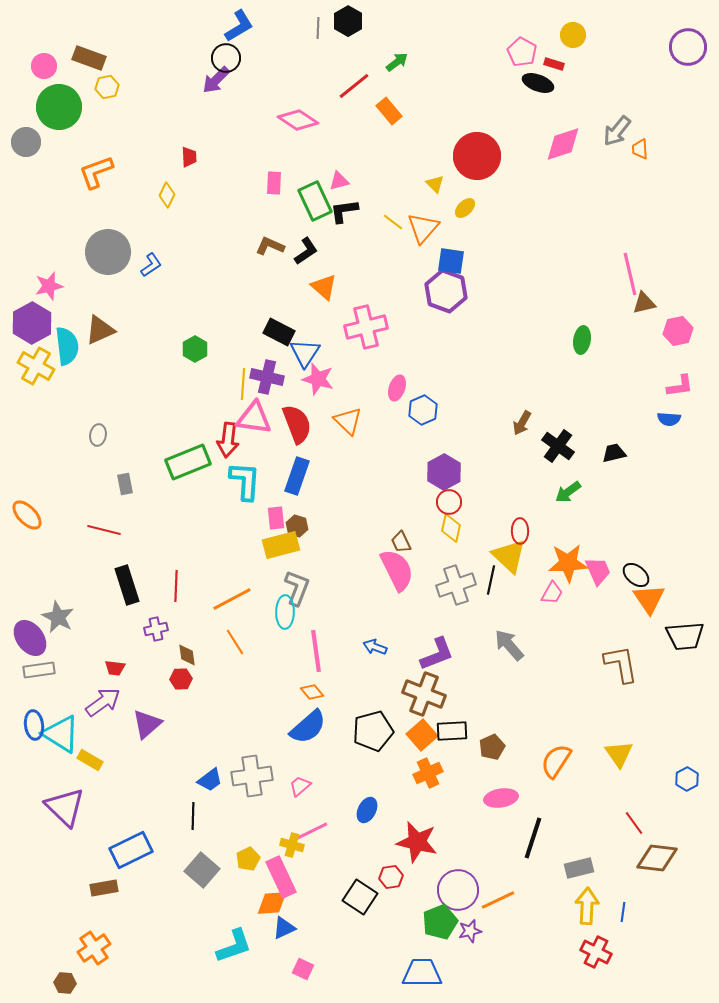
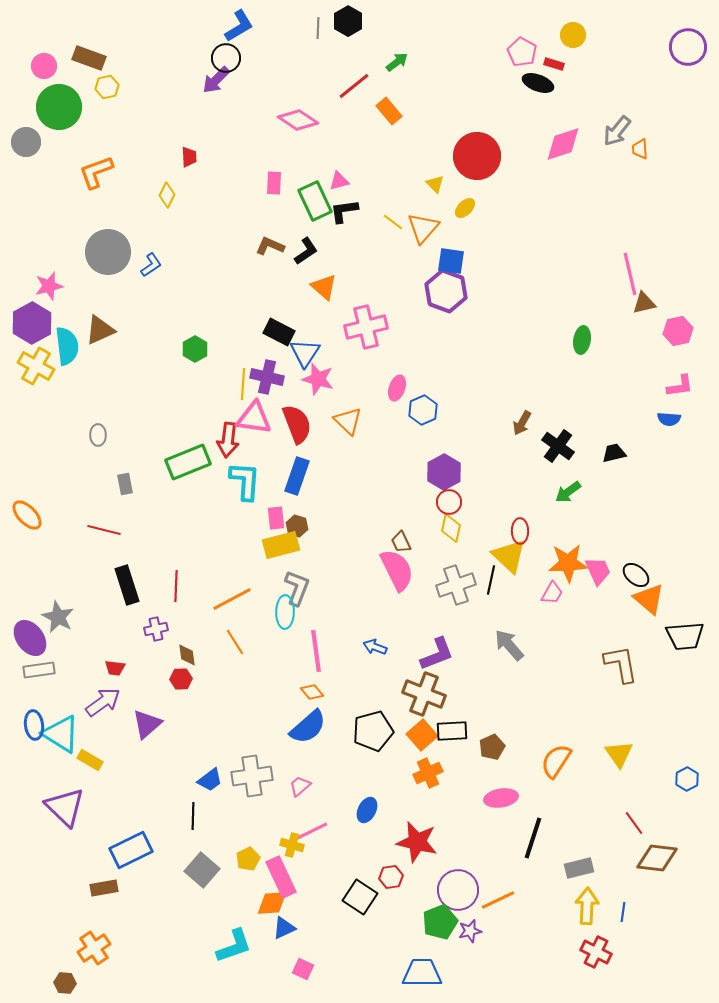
gray ellipse at (98, 435): rotated 10 degrees counterclockwise
orange triangle at (649, 599): rotated 16 degrees counterclockwise
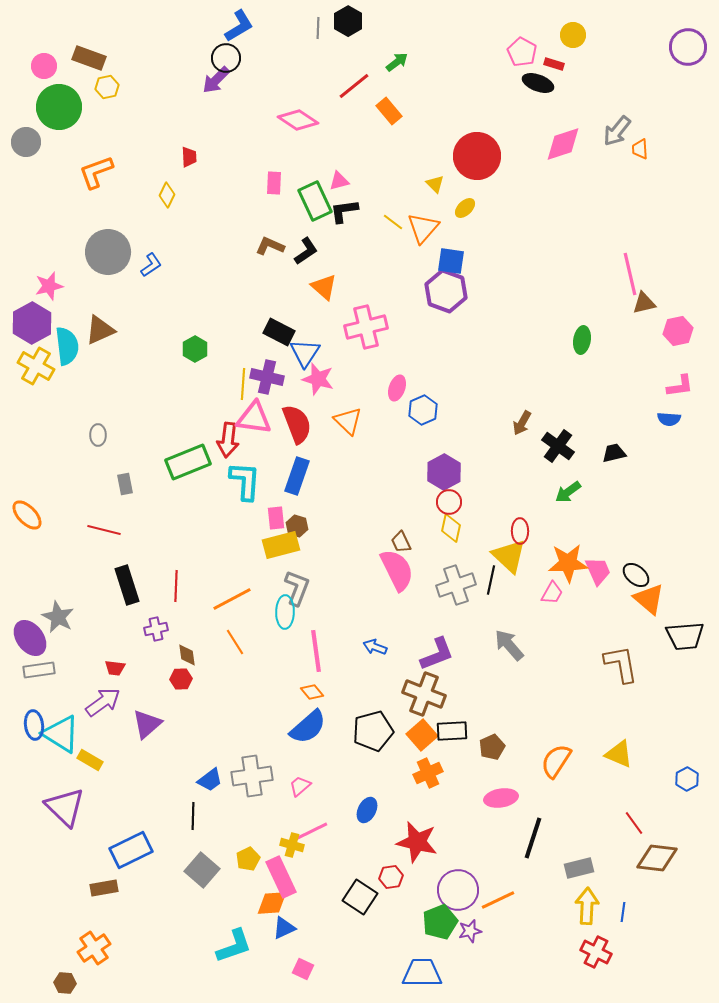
yellow triangle at (619, 754): rotated 32 degrees counterclockwise
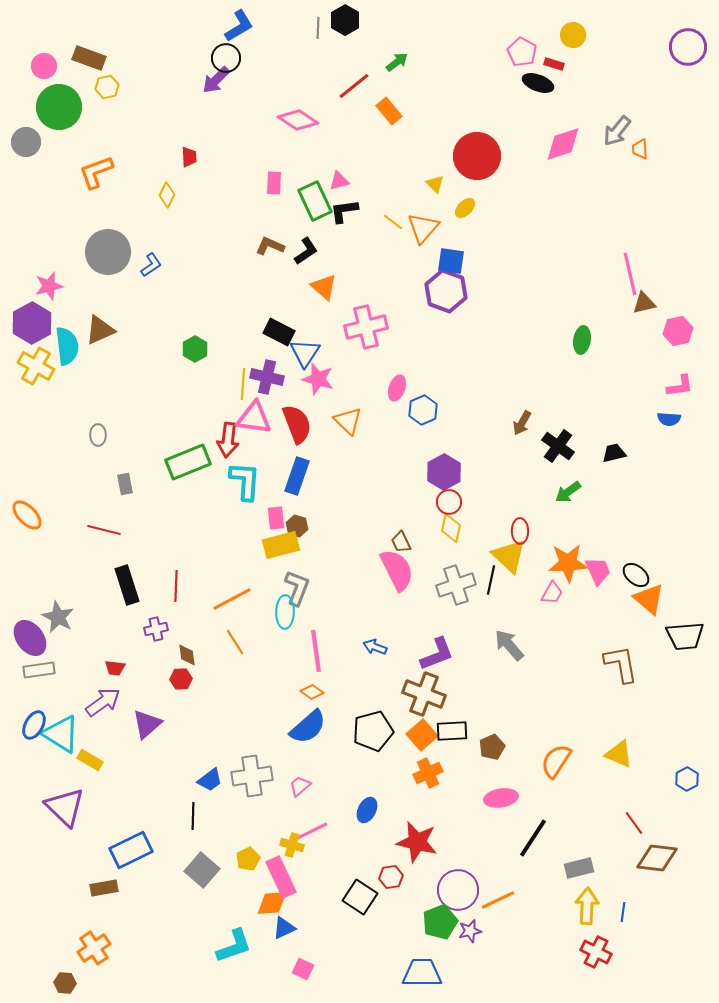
black hexagon at (348, 21): moved 3 px left, 1 px up
orange diamond at (312, 692): rotated 15 degrees counterclockwise
blue ellipse at (34, 725): rotated 36 degrees clockwise
black line at (533, 838): rotated 15 degrees clockwise
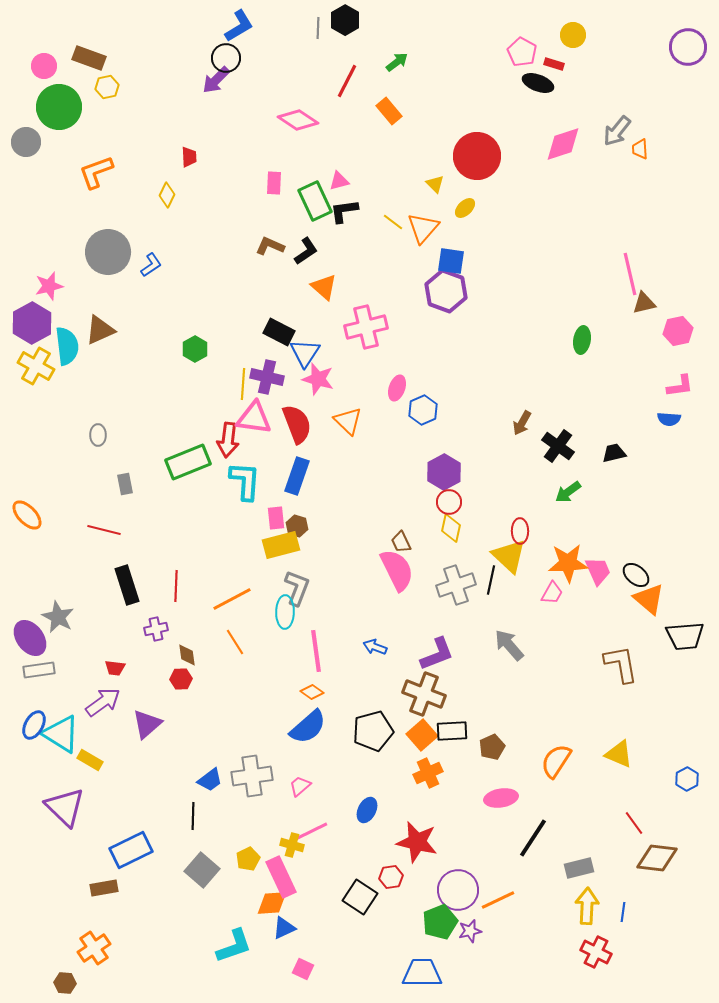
red line at (354, 86): moved 7 px left, 5 px up; rotated 24 degrees counterclockwise
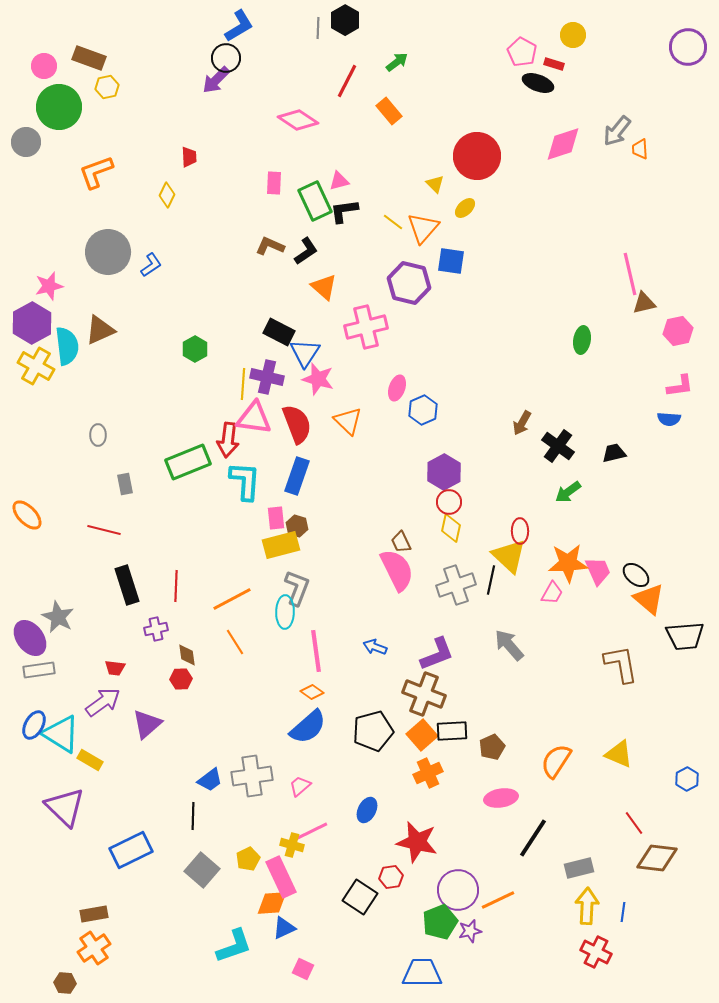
purple hexagon at (446, 291): moved 37 px left, 8 px up; rotated 6 degrees counterclockwise
brown rectangle at (104, 888): moved 10 px left, 26 px down
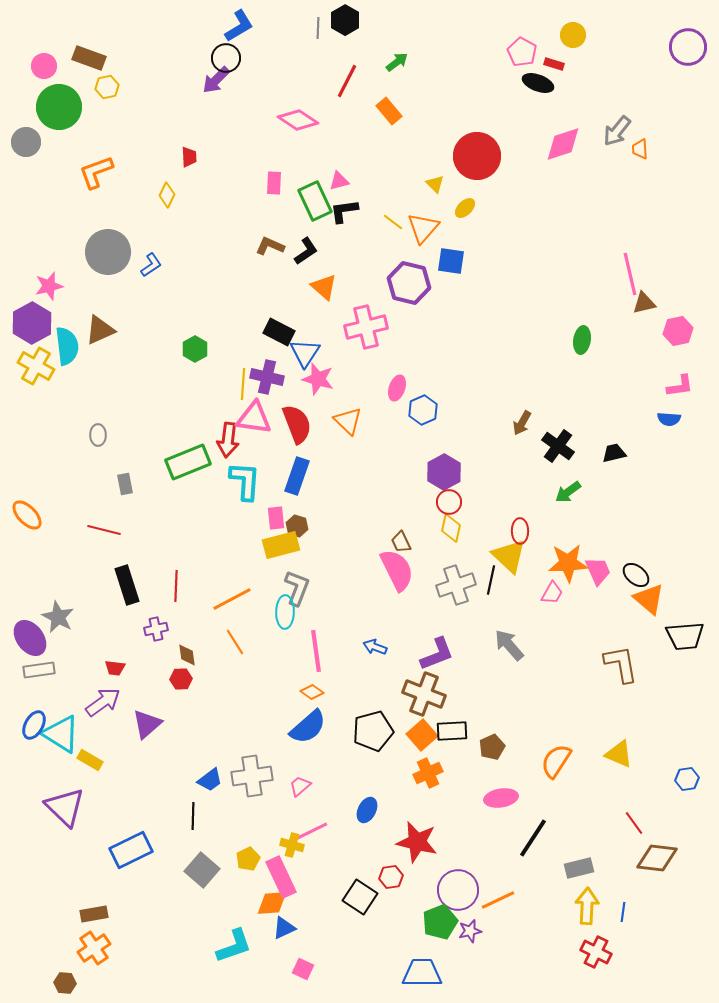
blue hexagon at (687, 779): rotated 20 degrees clockwise
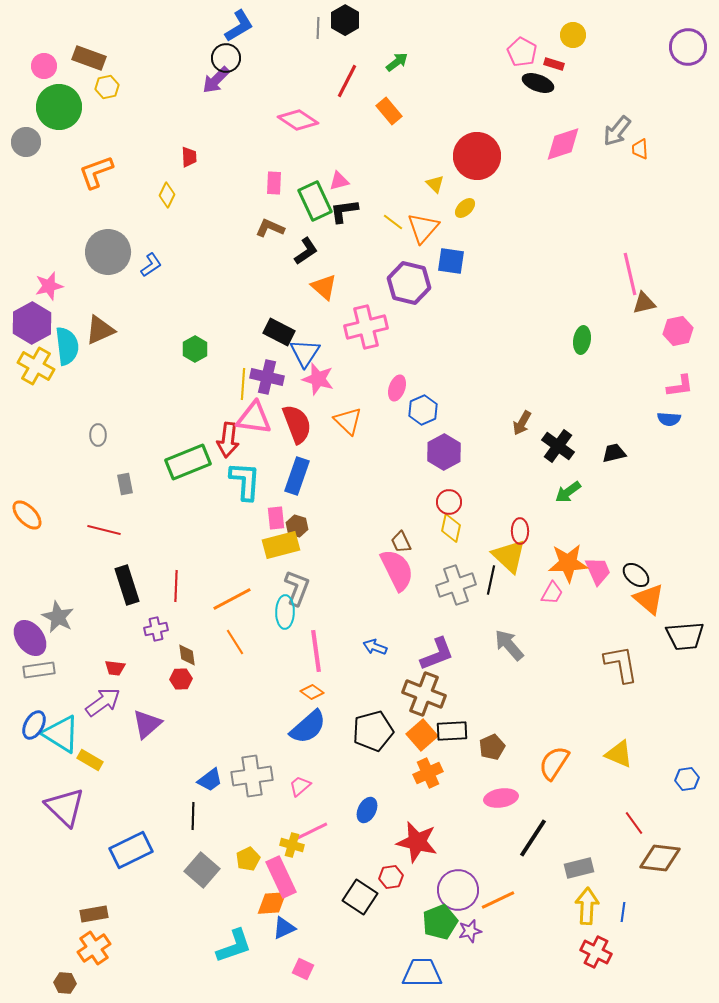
brown L-shape at (270, 246): moved 18 px up
purple hexagon at (444, 472): moved 20 px up
orange semicircle at (556, 761): moved 2 px left, 2 px down
brown diamond at (657, 858): moved 3 px right
